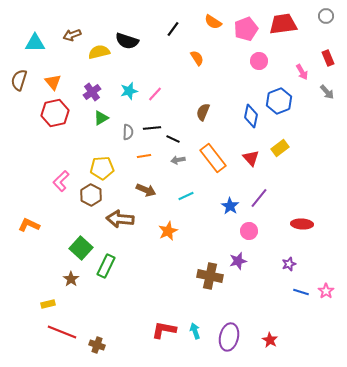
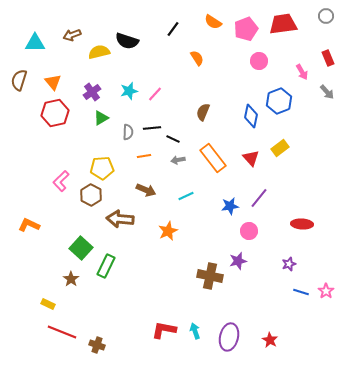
blue star at (230, 206): rotated 30 degrees clockwise
yellow rectangle at (48, 304): rotated 40 degrees clockwise
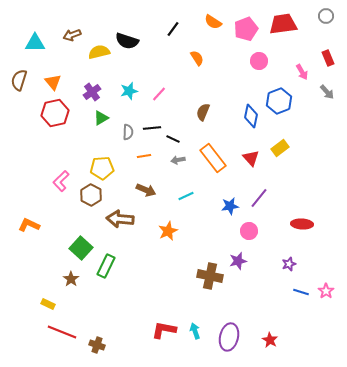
pink line at (155, 94): moved 4 px right
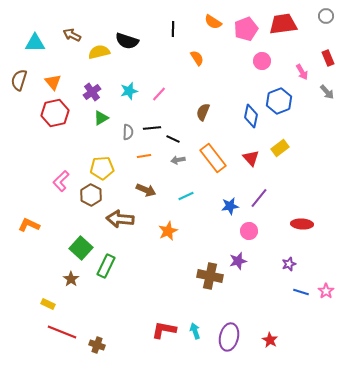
black line at (173, 29): rotated 35 degrees counterclockwise
brown arrow at (72, 35): rotated 48 degrees clockwise
pink circle at (259, 61): moved 3 px right
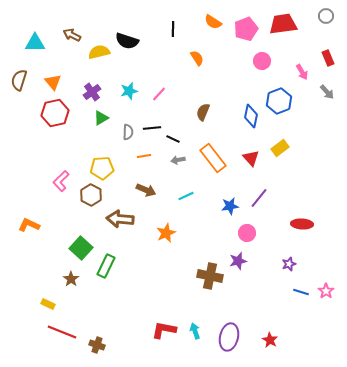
orange star at (168, 231): moved 2 px left, 2 px down
pink circle at (249, 231): moved 2 px left, 2 px down
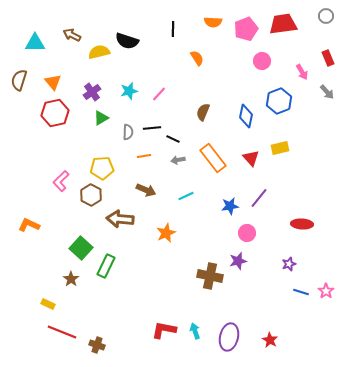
orange semicircle at (213, 22): rotated 30 degrees counterclockwise
blue diamond at (251, 116): moved 5 px left
yellow rectangle at (280, 148): rotated 24 degrees clockwise
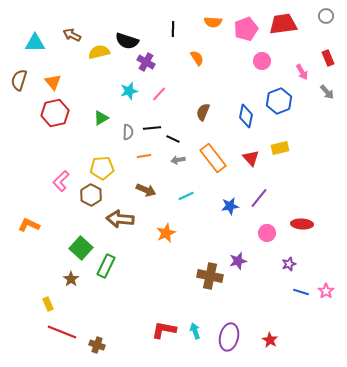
purple cross at (92, 92): moved 54 px right, 30 px up; rotated 24 degrees counterclockwise
pink circle at (247, 233): moved 20 px right
yellow rectangle at (48, 304): rotated 40 degrees clockwise
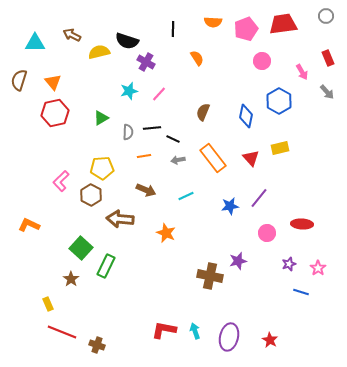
blue hexagon at (279, 101): rotated 10 degrees counterclockwise
orange star at (166, 233): rotated 24 degrees counterclockwise
pink star at (326, 291): moved 8 px left, 23 px up
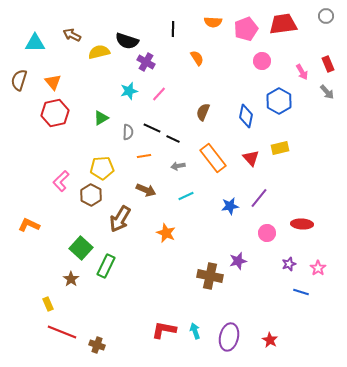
red rectangle at (328, 58): moved 6 px down
black line at (152, 128): rotated 30 degrees clockwise
gray arrow at (178, 160): moved 6 px down
brown arrow at (120, 219): rotated 64 degrees counterclockwise
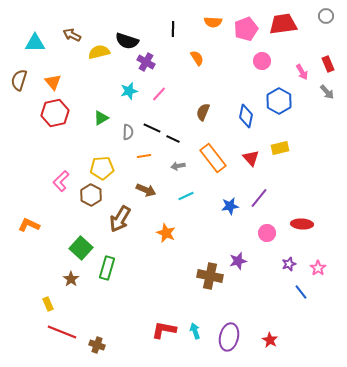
green rectangle at (106, 266): moved 1 px right, 2 px down; rotated 10 degrees counterclockwise
blue line at (301, 292): rotated 35 degrees clockwise
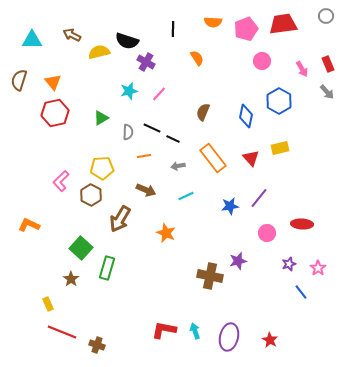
cyan triangle at (35, 43): moved 3 px left, 3 px up
pink arrow at (302, 72): moved 3 px up
